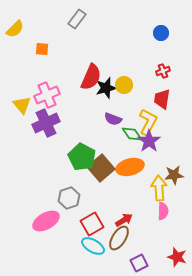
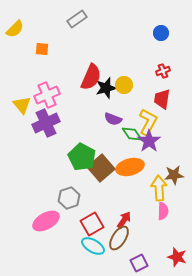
gray rectangle: rotated 18 degrees clockwise
red arrow: rotated 24 degrees counterclockwise
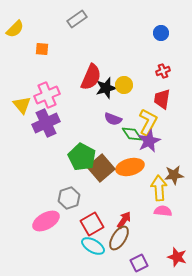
purple star: rotated 10 degrees clockwise
pink semicircle: rotated 84 degrees counterclockwise
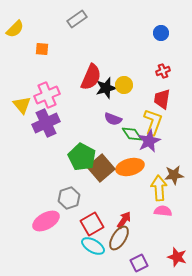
yellow L-shape: moved 5 px right; rotated 8 degrees counterclockwise
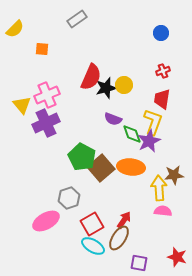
green diamond: rotated 15 degrees clockwise
orange ellipse: moved 1 px right; rotated 20 degrees clockwise
purple square: rotated 36 degrees clockwise
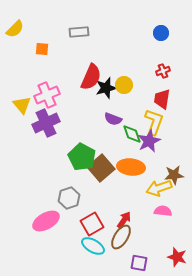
gray rectangle: moved 2 px right, 13 px down; rotated 30 degrees clockwise
yellow L-shape: moved 1 px right
yellow arrow: rotated 105 degrees counterclockwise
brown ellipse: moved 2 px right, 1 px up
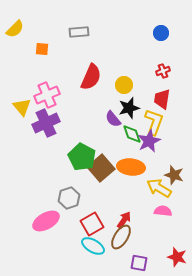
black star: moved 23 px right, 20 px down
yellow triangle: moved 2 px down
purple semicircle: rotated 30 degrees clockwise
brown star: rotated 24 degrees clockwise
yellow arrow: rotated 50 degrees clockwise
